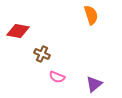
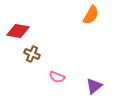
orange semicircle: rotated 48 degrees clockwise
brown cross: moved 10 px left
purple triangle: moved 2 px down
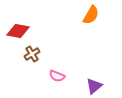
brown cross: rotated 35 degrees clockwise
pink semicircle: moved 1 px up
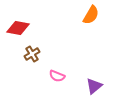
red diamond: moved 3 px up
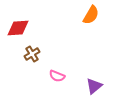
red diamond: rotated 15 degrees counterclockwise
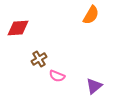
brown cross: moved 7 px right, 5 px down
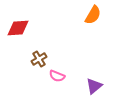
orange semicircle: moved 2 px right
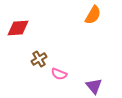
pink semicircle: moved 2 px right, 2 px up
purple triangle: rotated 30 degrees counterclockwise
